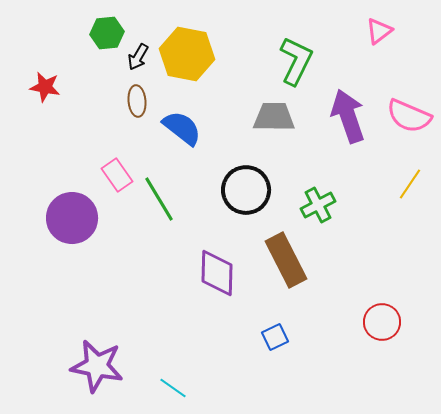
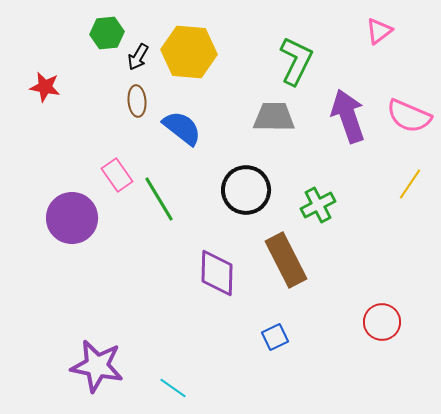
yellow hexagon: moved 2 px right, 2 px up; rotated 6 degrees counterclockwise
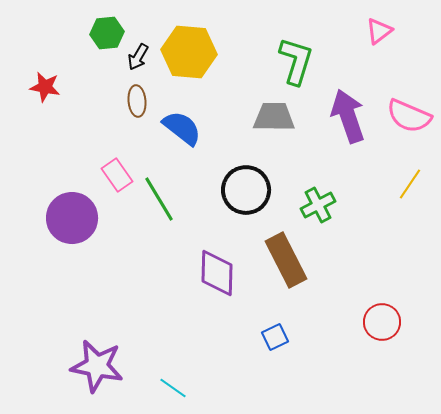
green L-shape: rotated 9 degrees counterclockwise
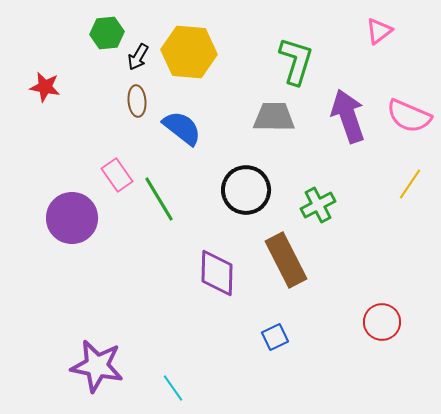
cyan line: rotated 20 degrees clockwise
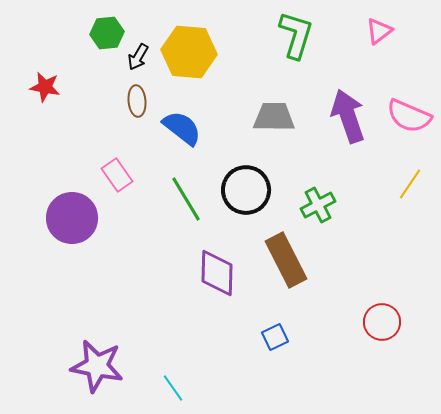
green L-shape: moved 26 px up
green line: moved 27 px right
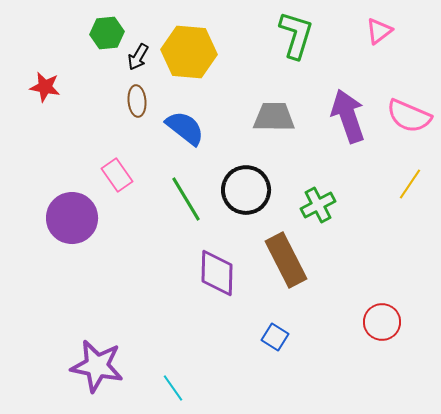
blue semicircle: moved 3 px right
blue square: rotated 32 degrees counterclockwise
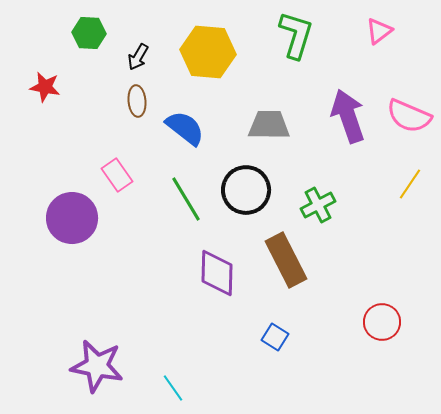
green hexagon: moved 18 px left; rotated 8 degrees clockwise
yellow hexagon: moved 19 px right
gray trapezoid: moved 5 px left, 8 px down
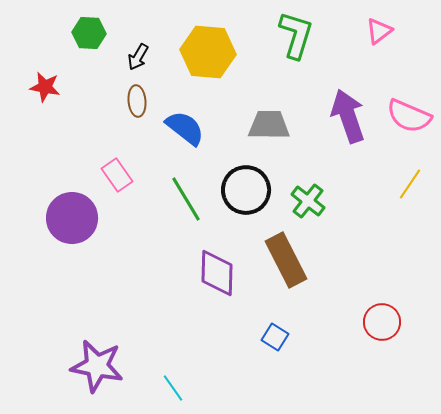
green cross: moved 10 px left, 4 px up; rotated 24 degrees counterclockwise
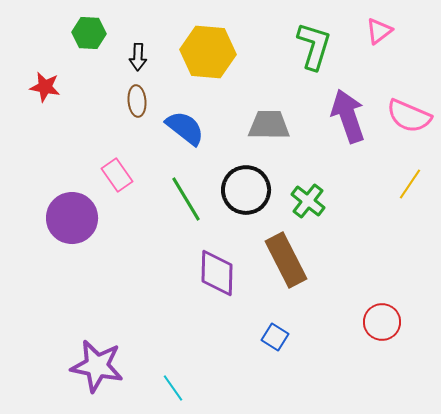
green L-shape: moved 18 px right, 11 px down
black arrow: rotated 28 degrees counterclockwise
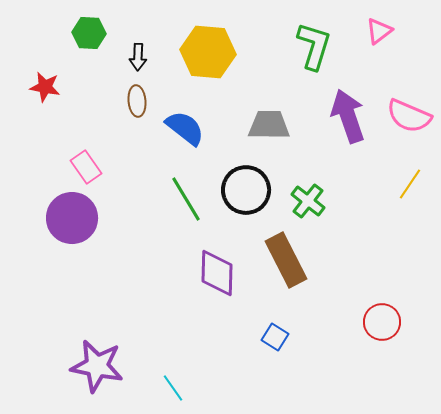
pink rectangle: moved 31 px left, 8 px up
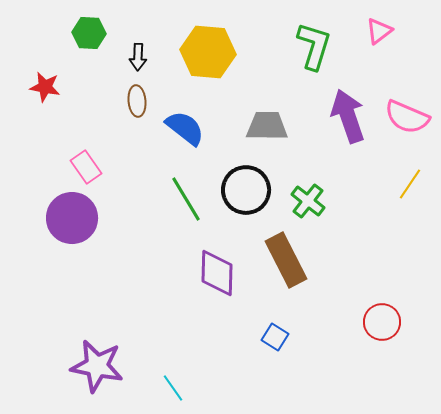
pink semicircle: moved 2 px left, 1 px down
gray trapezoid: moved 2 px left, 1 px down
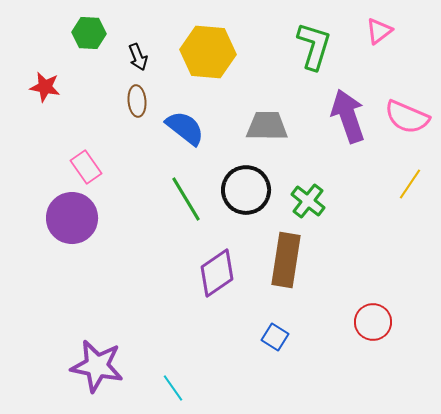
black arrow: rotated 24 degrees counterclockwise
brown rectangle: rotated 36 degrees clockwise
purple diamond: rotated 54 degrees clockwise
red circle: moved 9 px left
